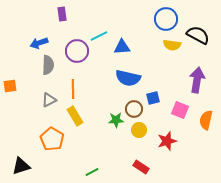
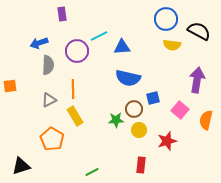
black semicircle: moved 1 px right, 4 px up
pink square: rotated 18 degrees clockwise
red rectangle: moved 2 px up; rotated 63 degrees clockwise
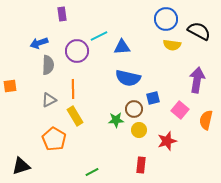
orange pentagon: moved 2 px right
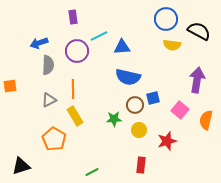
purple rectangle: moved 11 px right, 3 px down
blue semicircle: moved 1 px up
brown circle: moved 1 px right, 4 px up
green star: moved 2 px left, 1 px up
